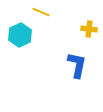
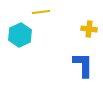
yellow line: rotated 30 degrees counterclockwise
blue L-shape: moved 6 px right; rotated 12 degrees counterclockwise
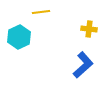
cyan hexagon: moved 1 px left, 2 px down
blue L-shape: rotated 48 degrees clockwise
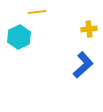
yellow line: moved 4 px left
yellow cross: rotated 14 degrees counterclockwise
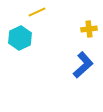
yellow line: rotated 18 degrees counterclockwise
cyan hexagon: moved 1 px right, 1 px down
